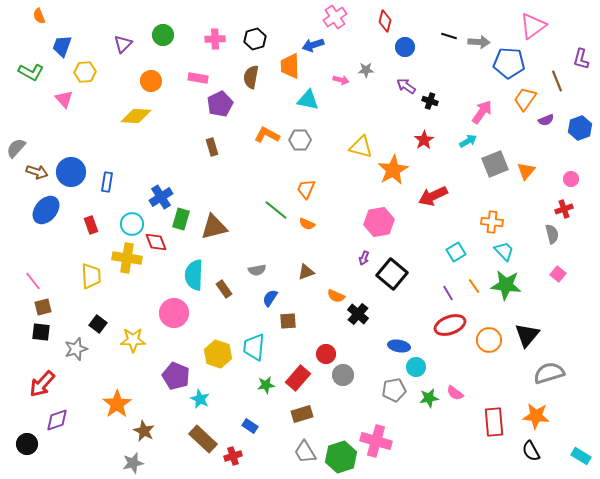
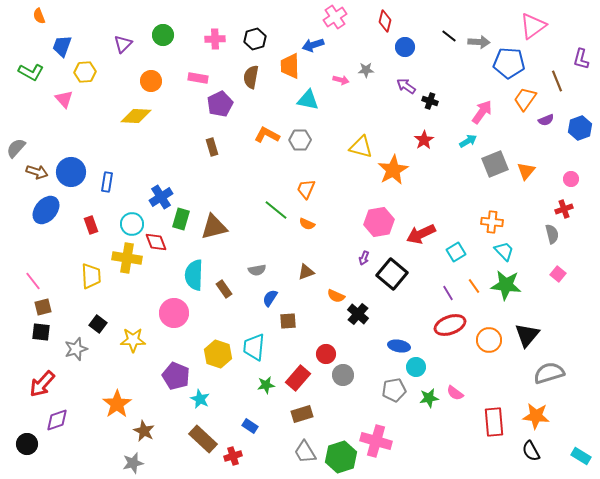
black line at (449, 36): rotated 21 degrees clockwise
red arrow at (433, 196): moved 12 px left, 38 px down
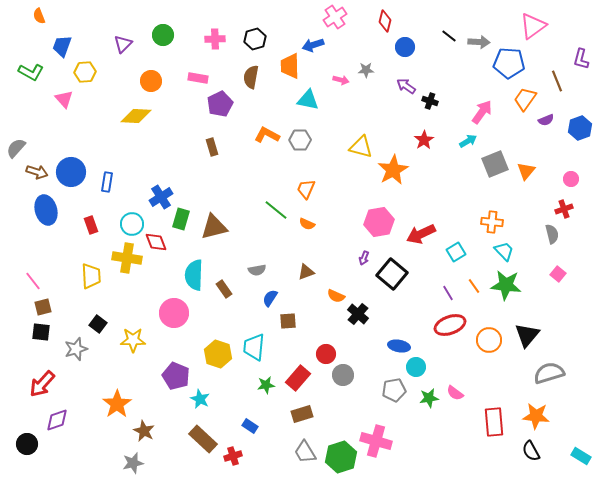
blue ellipse at (46, 210): rotated 56 degrees counterclockwise
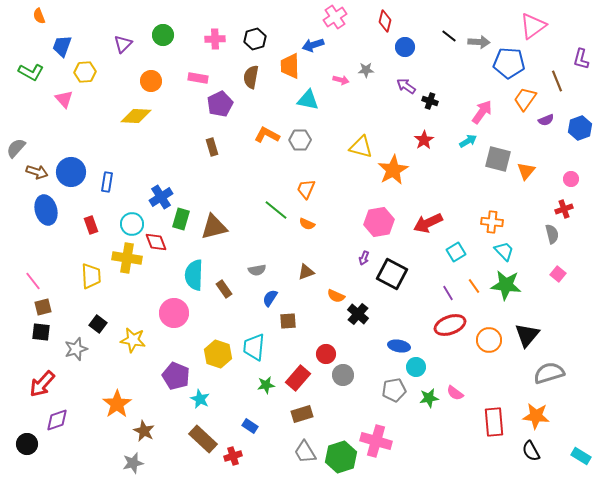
gray square at (495, 164): moved 3 px right, 5 px up; rotated 36 degrees clockwise
red arrow at (421, 234): moved 7 px right, 11 px up
black square at (392, 274): rotated 12 degrees counterclockwise
yellow star at (133, 340): rotated 10 degrees clockwise
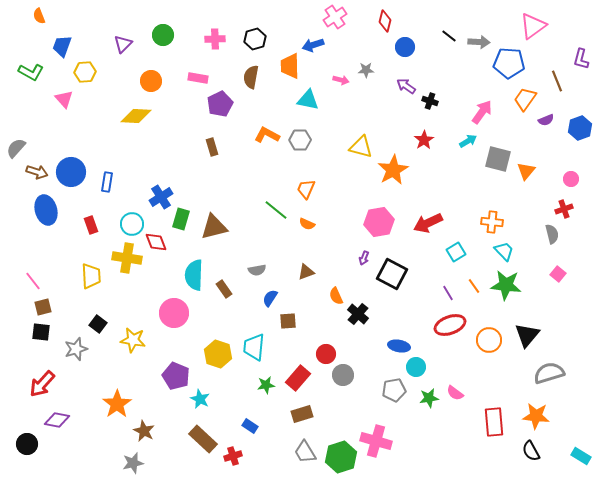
orange semicircle at (336, 296): rotated 42 degrees clockwise
purple diamond at (57, 420): rotated 30 degrees clockwise
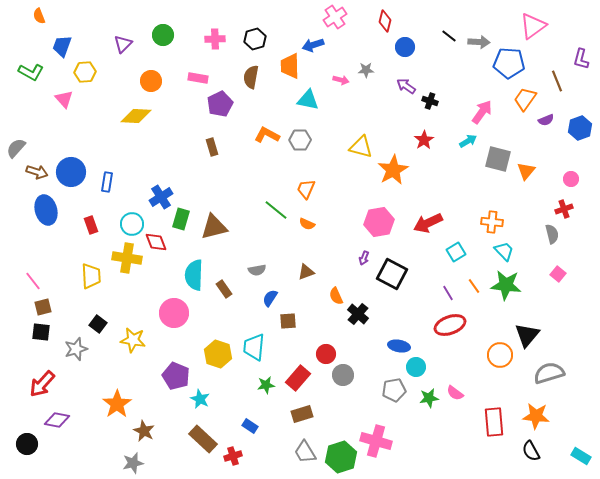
orange circle at (489, 340): moved 11 px right, 15 px down
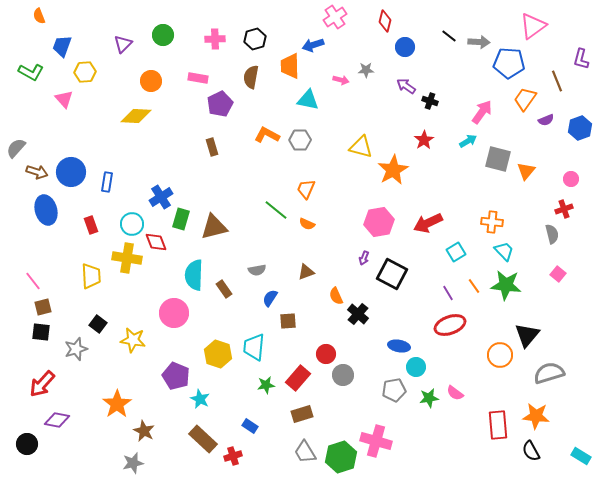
red rectangle at (494, 422): moved 4 px right, 3 px down
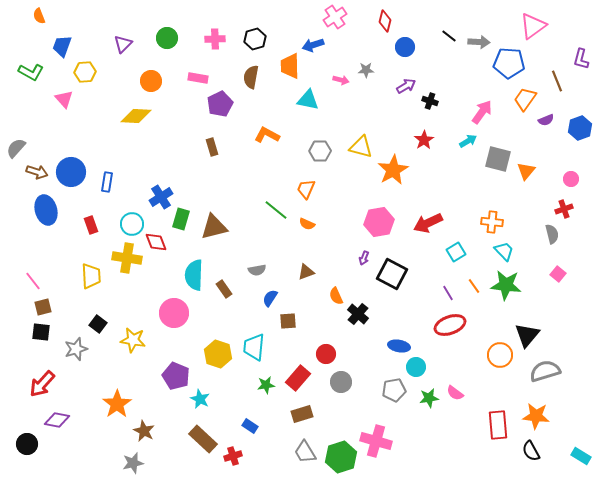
green circle at (163, 35): moved 4 px right, 3 px down
purple arrow at (406, 86): rotated 114 degrees clockwise
gray hexagon at (300, 140): moved 20 px right, 11 px down
gray semicircle at (549, 373): moved 4 px left, 2 px up
gray circle at (343, 375): moved 2 px left, 7 px down
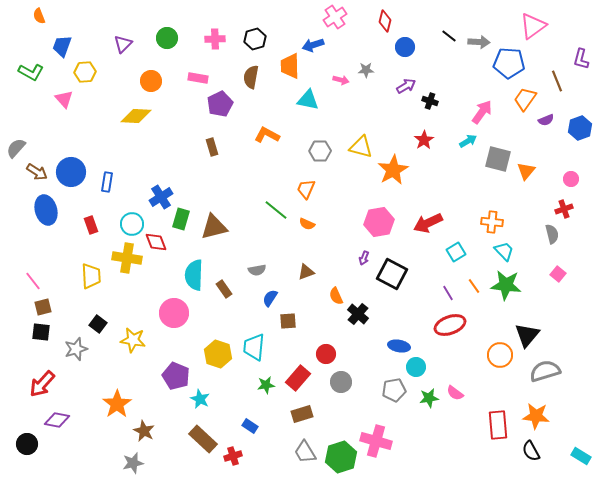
brown arrow at (37, 172): rotated 15 degrees clockwise
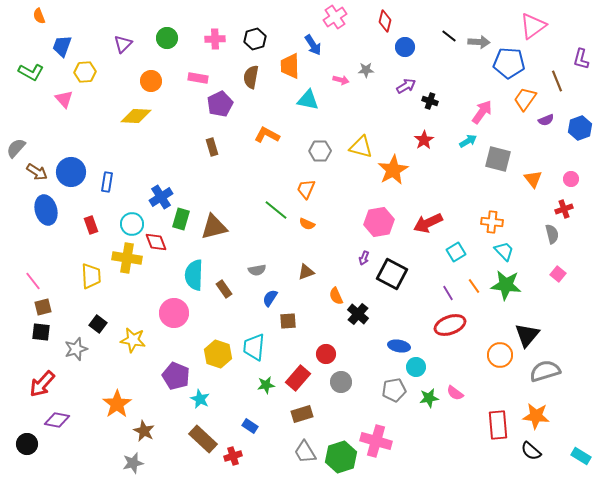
blue arrow at (313, 45): rotated 105 degrees counterclockwise
orange triangle at (526, 171): moved 7 px right, 8 px down; rotated 18 degrees counterclockwise
black semicircle at (531, 451): rotated 20 degrees counterclockwise
